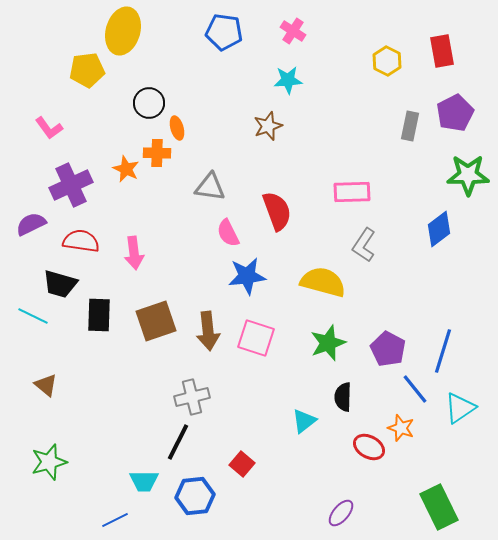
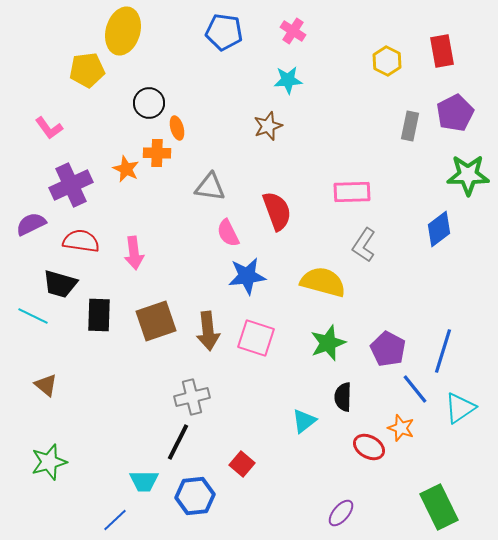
blue line at (115, 520): rotated 16 degrees counterclockwise
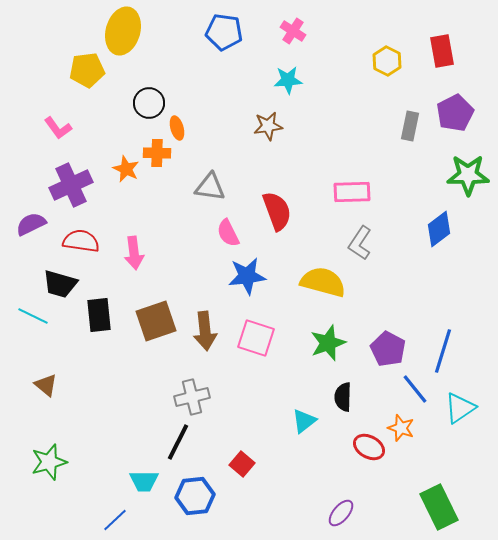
brown star at (268, 126): rotated 12 degrees clockwise
pink L-shape at (49, 128): moved 9 px right
gray L-shape at (364, 245): moved 4 px left, 2 px up
black rectangle at (99, 315): rotated 8 degrees counterclockwise
brown arrow at (208, 331): moved 3 px left
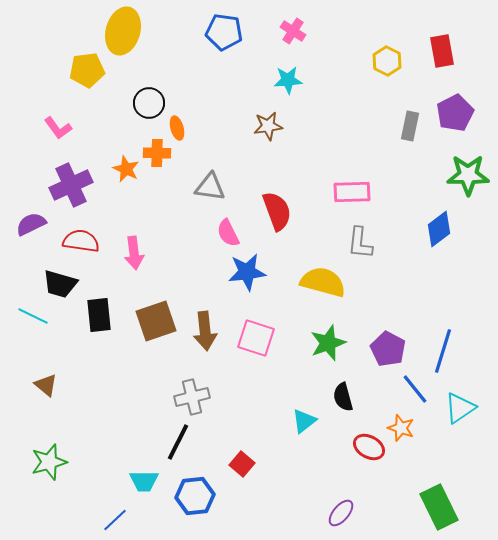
gray L-shape at (360, 243): rotated 28 degrees counterclockwise
blue star at (247, 276): moved 4 px up
black semicircle at (343, 397): rotated 16 degrees counterclockwise
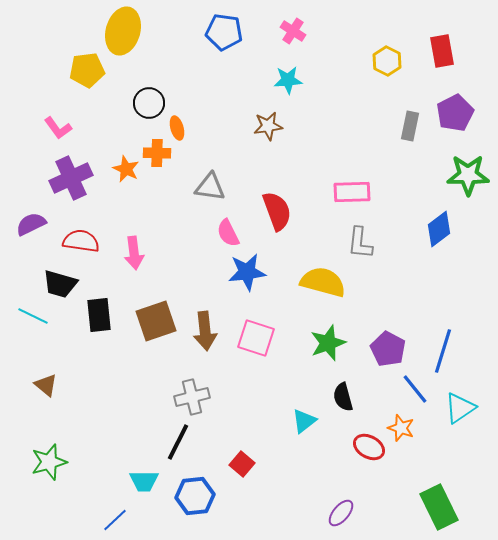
purple cross at (71, 185): moved 7 px up
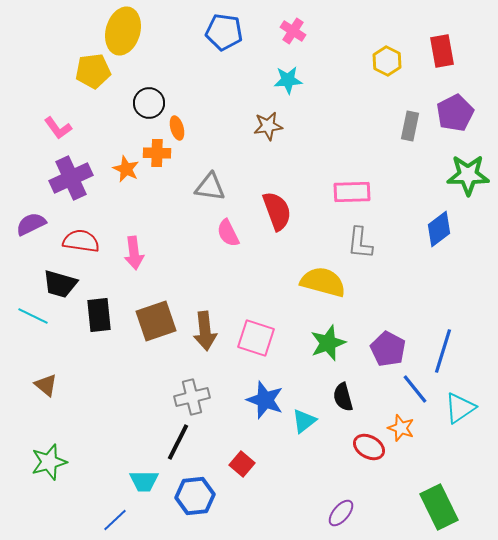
yellow pentagon at (87, 70): moved 6 px right, 1 px down
blue star at (247, 272): moved 18 px right, 128 px down; rotated 27 degrees clockwise
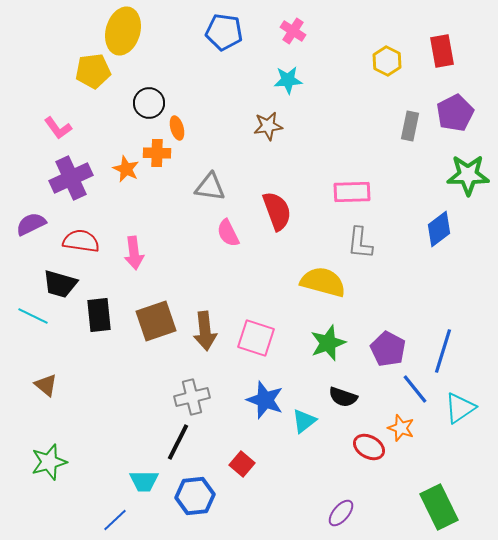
black semicircle at (343, 397): rotated 56 degrees counterclockwise
